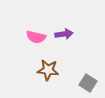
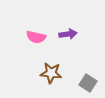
purple arrow: moved 4 px right
brown star: moved 3 px right, 3 px down
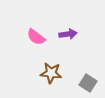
pink semicircle: rotated 24 degrees clockwise
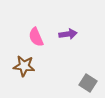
pink semicircle: rotated 30 degrees clockwise
brown star: moved 27 px left, 7 px up
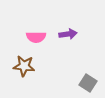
pink semicircle: rotated 66 degrees counterclockwise
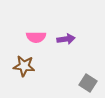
purple arrow: moved 2 px left, 5 px down
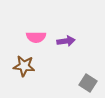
purple arrow: moved 2 px down
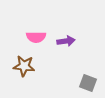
gray square: rotated 12 degrees counterclockwise
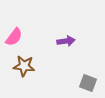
pink semicircle: moved 22 px left; rotated 54 degrees counterclockwise
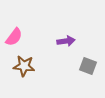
gray square: moved 17 px up
